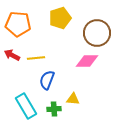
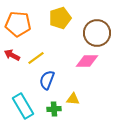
yellow line: rotated 30 degrees counterclockwise
cyan rectangle: moved 3 px left
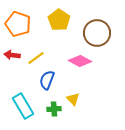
yellow pentagon: moved 1 px left, 2 px down; rotated 20 degrees counterclockwise
orange pentagon: rotated 15 degrees clockwise
red arrow: rotated 21 degrees counterclockwise
pink diamond: moved 7 px left; rotated 30 degrees clockwise
yellow triangle: rotated 40 degrees clockwise
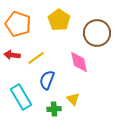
pink diamond: moved 1 px left, 1 px down; rotated 50 degrees clockwise
cyan rectangle: moved 2 px left, 9 px up
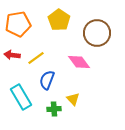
orange pentagon: rotated 30 degrees counterclockwise
pink diamond: rotated 25 degrees counterclockwise
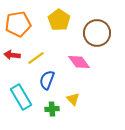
green cross: moved 2 px left
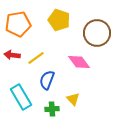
yellow pentagon: rotated 15 degrees counterclockwise
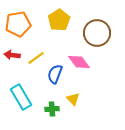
yellow pentagon: rotated 20 degrees clockwise
blue semicircle: moved 8 px right, 6 px up
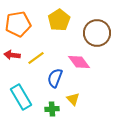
blue semicircle: moved 4 px down
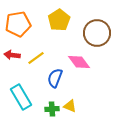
yellow triangle: moved 3 px left, 7 px down; rotated 24 degrees counterclockwise
